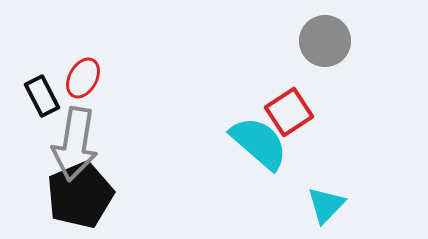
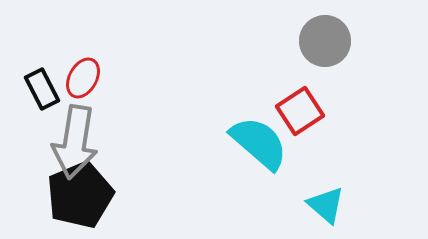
black rectangle: moved 7 px up
red square: moved 11 px right, 1 px up
gray arrow: moved 2 px up
cyan triangle: rotated 33 degrees counterclockwise
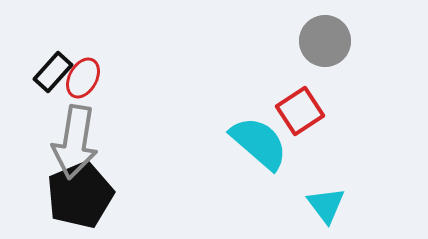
black rectangle: moved 11 px right, 17 px up; rotated 69 degrees clockwise
cyan triangle: rotated 12 degrees clockwise
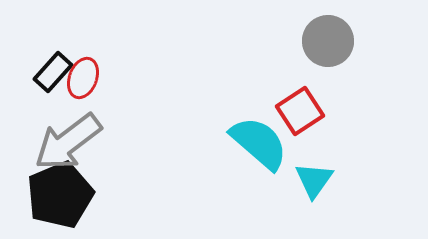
gray circle: moved 3 px right
red ellipse: rotated 9 degrees counterclockwise
gray arrow: moved 7 px left; rotated 44 degrees clockwise
black pentagon: moved 20 px left
cyan triangle: moved 12 px left, 25 px up; rotated 12 degrees clockwise
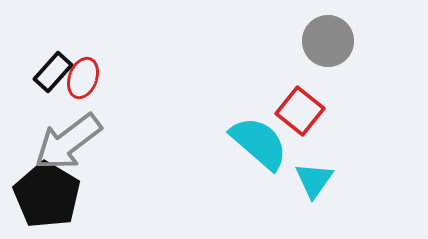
red square: rotated 18 degrees counterclockwise
black pentagon: moved 13 px left; rotated 18 degrees counterclockwise
